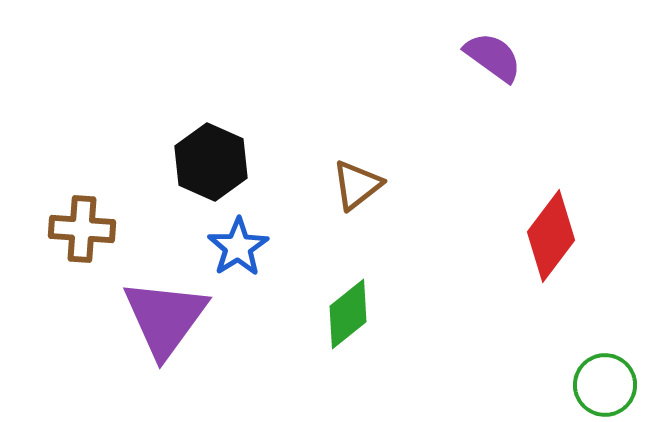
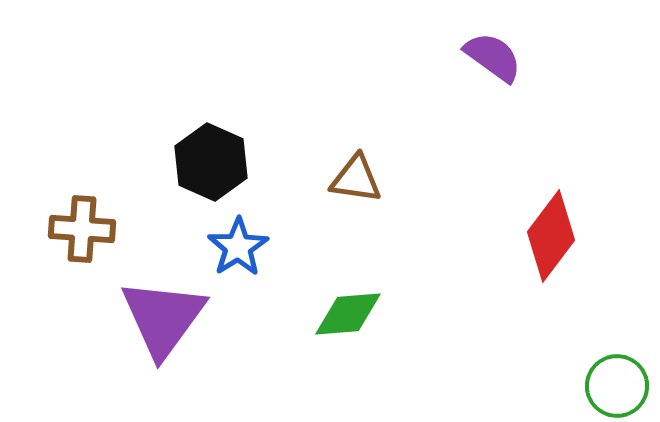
brown triangle: moved 1 px left, 6 px up; rotated 46 degrees clockwise
green diamond: rotated 34 degrees clockwise
purple triangle: moved 2 px left
green circle: moved 12 px right, 1 px down
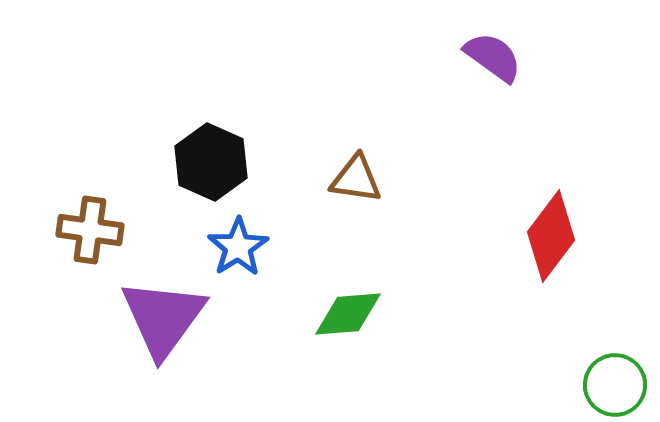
brown cross: moved 8 px right, 1 px down; rotated 4 degrees clockwise
green circle: moved 2 px left, 1 px up
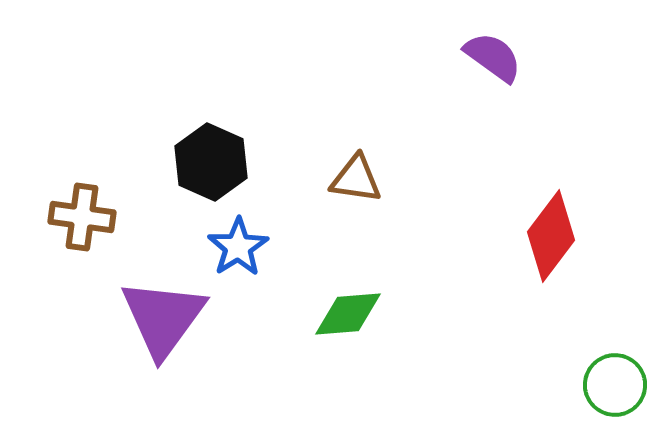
brown cross: moved 8 px left, 13 px up
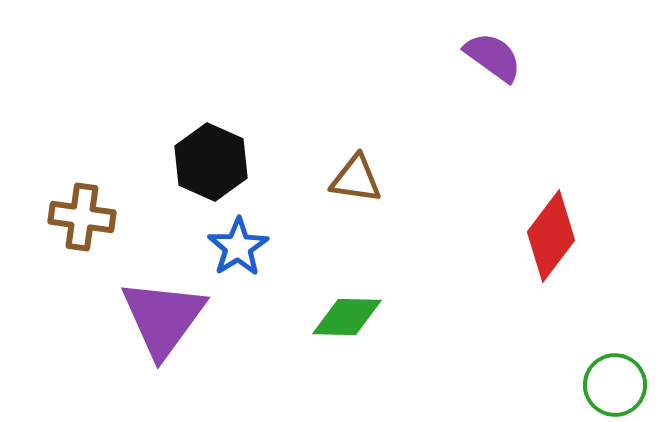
green diamond: moved 1 px left, 3 px down; rotated 6 degrees clockwise
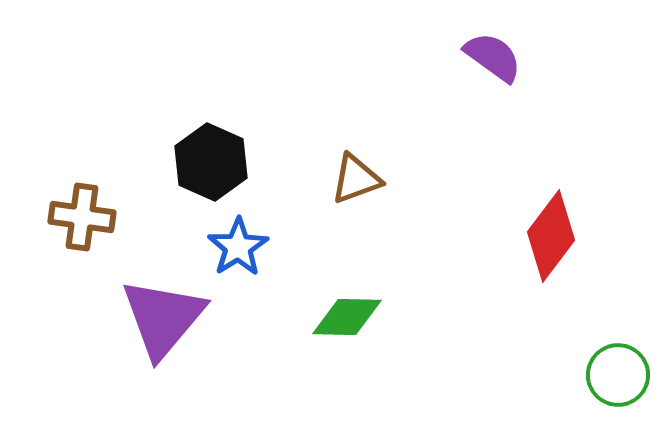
brown triangle: rotated 28 degrees counterclockwise
purple triangle: rotated 4 degrees clockwise
green circle: moved 3 px right, 10 px up
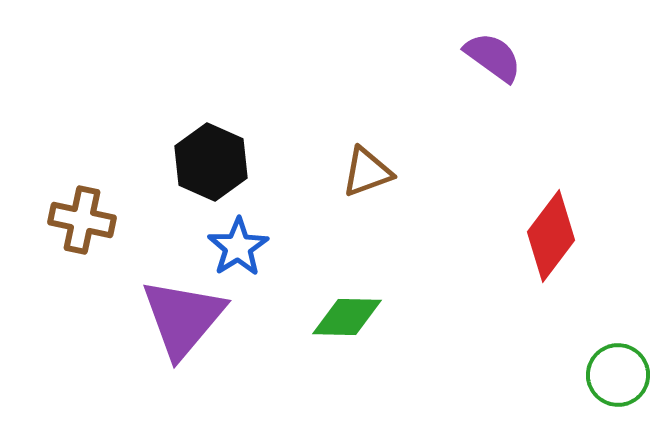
brown triangle: moved 11 px right, 7 px up
brown cross: moved 3 px down; rotated 4 degrees clockwise
purple triangle: moved 20 px right
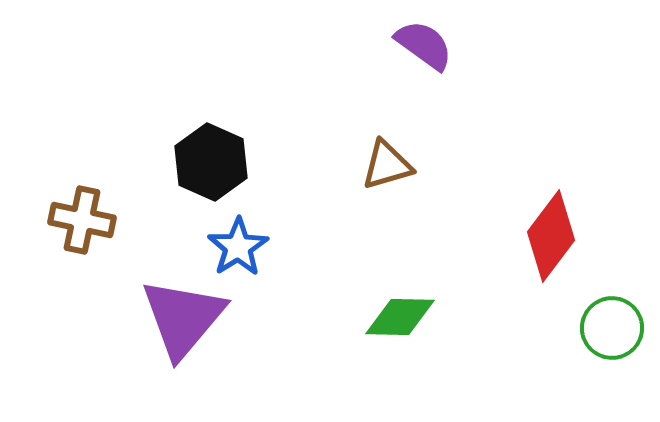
purple semicircle: moved 69 px left, 12 px up
brown triangle: moved 20 px right, 7 px up; rotated 4 degrees clockwise
green diamond: moved 53 px right
green circle: moved 6 px left, 47 px up
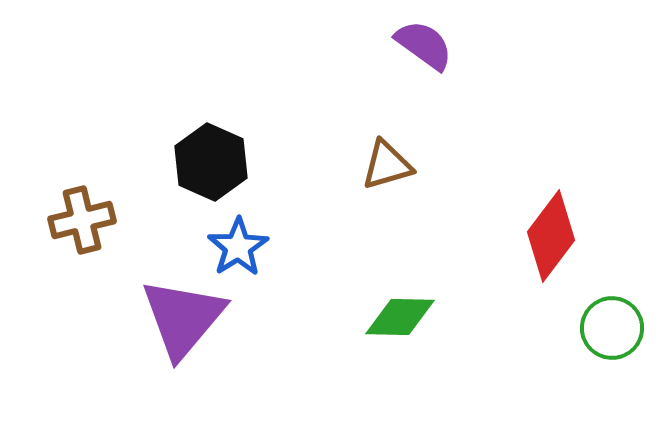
brown cross: rotated 26 degrees counterclockwise
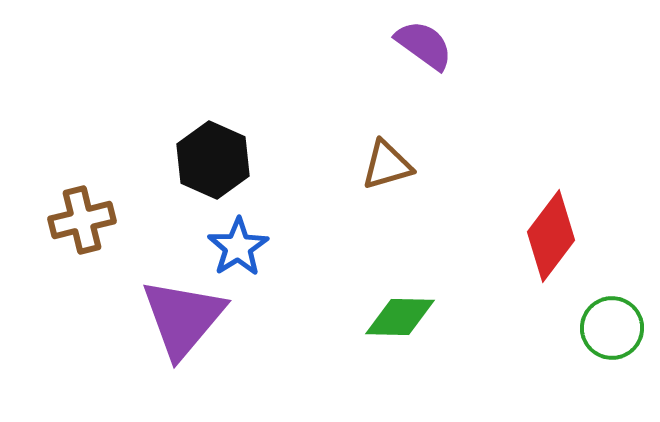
black hexagon: moved 2 px right, 2 px up
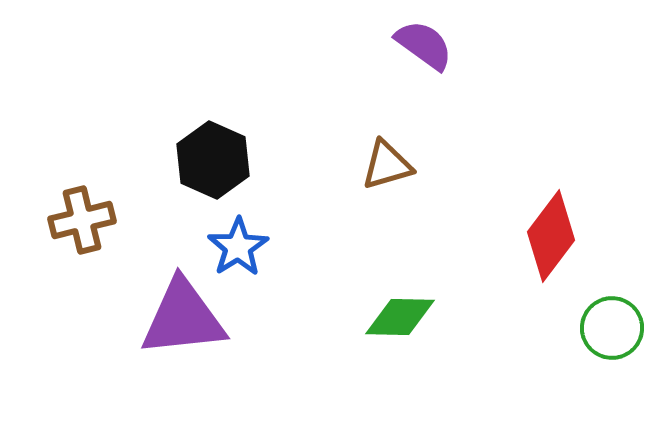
purple triangle: rotated 44 degrees clockwise
